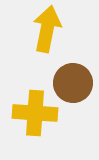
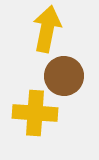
brown circle: moved 9 px left, 7 px up
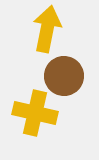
yellow cross: rotated 9 degrees clockwise
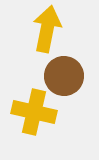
yellow cross: moved 1 px left, 1 px up
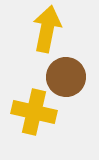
brown circle: moved 2 px right, 1 px down
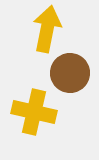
brown circle: moved 4 px right, 4 px up
